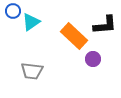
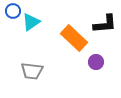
black L-shape: moved 1 px up
orange rectangle: moved 2 px down
purple circle: moved 3 px right, 3 px down
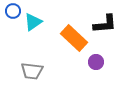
cyan triangle: moved 2 px right
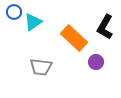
blue circle: moved 1 px right, 1 px down
black L-shape: moved 3 px down; rotated 125 degrees clockwise
gray trapezoid: moved 9 px right, 4 px up
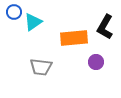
orange rectangle: rotated 48 degrees counterclockwise
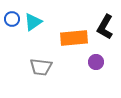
blue circle: moved 2 px left, 7 px down
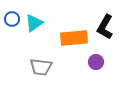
cyan triangle: moved 1 px right, 1 px down
